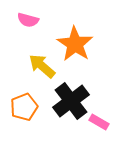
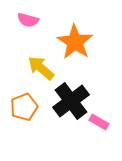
orange star: moved 2 px up
yellow arrow: moved 1 px left, 2 px down
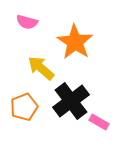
pink semicircle: moved 1 px left, 2 px down
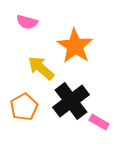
orange star: moved 4 px down
orange pentagon: rotated 8 degrees counterclockwise
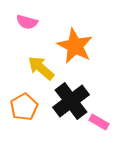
orange star: rotated 6 degrees counterclockwise
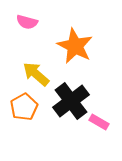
yellow arrow: moved 5 px left, 6 px down
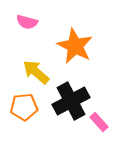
yellow arrow: moved 2 px up
black cross: rotated 9 degrees clockwise
orange pentagon: rotated 24 degrees clockwise
pink rectangle: rotated 18 degrees clockwise
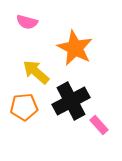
orange star: moved 2 px down
pink rectangle: moved 3 px down
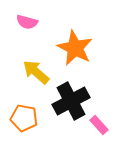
orange pentagon: moved 11 px down; rotated 16 degrees clockwise
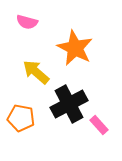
black cross: moved 2 px left, 3 px down
orange pentagon: moved 3 px left
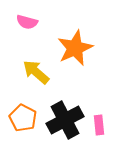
orange star: rotated 21 degrees clockwise
black cross: moved 4 px left, 16 px down
orange pentagon: moved 2 px right; rotated 16 degrees clockwise
pink rectangle: rotated 36 degrees clockwise
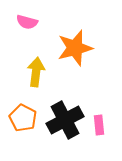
orange star: rotated 9 degrees clockwise
yellow arrow: rotated 56 degrees clockwise
